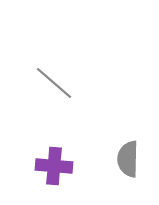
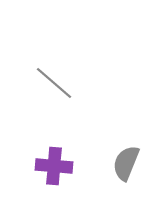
gray semicircle: moved 2 px left, 4 px down; rotated 21 degrees clockwise
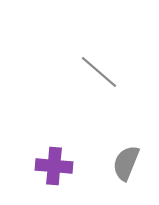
gray line: moved 45 px right, 11 px up
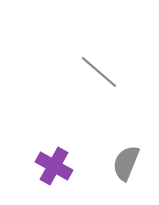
purple cross: rotated 24 degrees clockwise
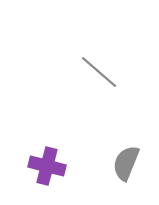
purple cross: moved 7 px left; rotated 15 degrees counterclockwise
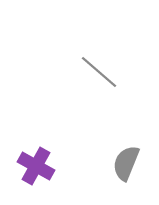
purple cross: moved 11 px left; rotated 15 degrees clockwise
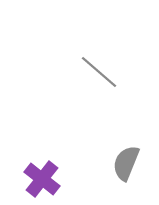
purple cross: moved 6 px right, 13 px down; rotated 9 degrees clockwise
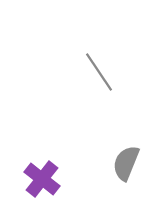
gray line: rotated 15 degrees clockwise
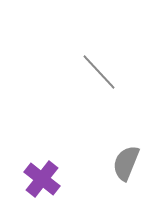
gray line: rotated 9 degrees counterclockwise
